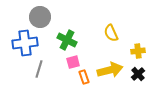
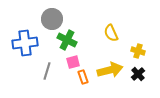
gray circle: moved 12 px right, 2 px down
yellow cross: rotated 24 degrees clockwise
gray line: moved 8 px right, 2 px down
orange rectangle: moved 1 px left
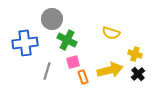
yellow semicircle: rotated 48 degrees counterclockwise
yellow cross: moved 3 px left, 3 px down
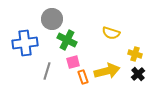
yellow arrow: moved 3 px left, 1 px down
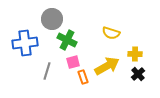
yellow cross: rotated 16 degrees counterclockwise
yellow arrow: moved 5 px up; rotated 15 degrees counterclockwise
